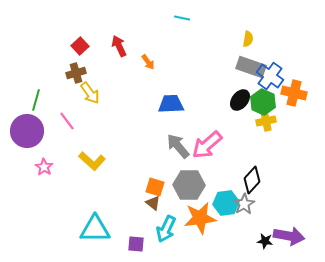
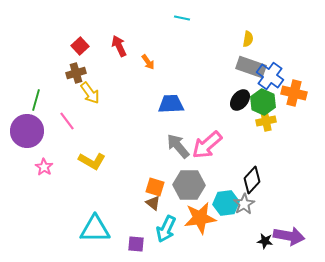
yellow L-shape: rotated 12 degrees counterclockwise
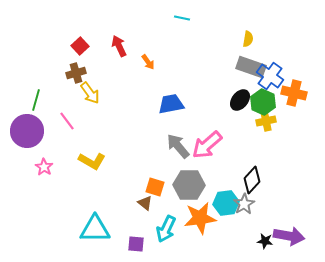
blue trapezoid: rotated 8 degrees counterclockwise
brown triangle: moved 8 px left
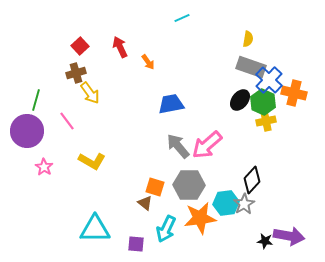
cyan line: rotated 35 degrees counterclockwise
red arrow: moved 1 px right, 1 px down
blue cross: moved 1 px left, 4 px down; rotated 8 degrees clockwise
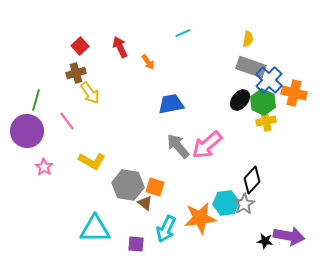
cyan line: moved 1 px right, 15 px down
gray hexagon: moved 61 px left; rotated 8 degrees clockwise
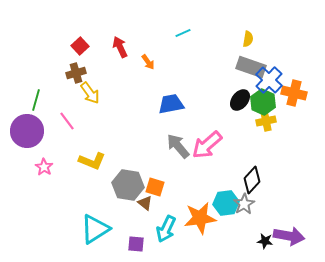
yellow L-shape: rotated 8 degrees counterclockwise
cyan triangle: rotated 32 degrees counterclockwise
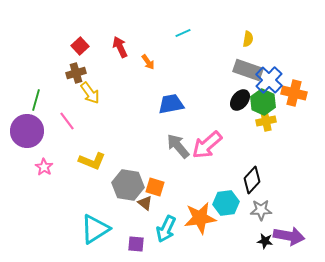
gray rectangle: moved 3 px left, 3 px down
gray star: moved 17 px right, 6 px down; rotated 30 degrees clockwise
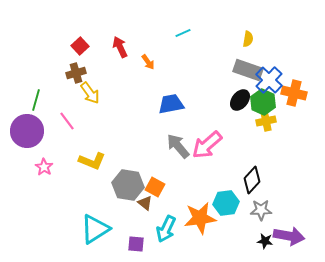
orange square: rotated 12 degrees clockwise
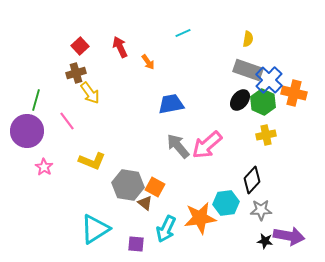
yellow cross: moved 14 px down
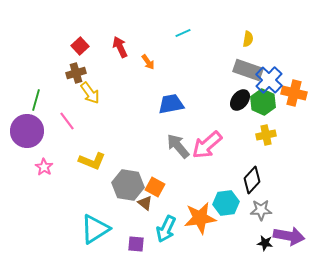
black star: moved 2 px down
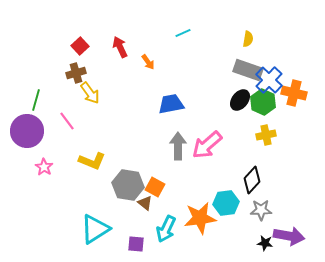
gray arrow: rotated 40 degrees clockwise
